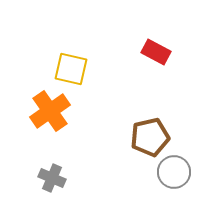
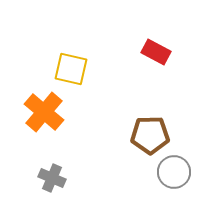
orange cross: moved 6 px left, 1 px down; rotated 15 degrees counterclockwise
brown pentagon: moved 2 px up; rotated 12 degrees clockwise
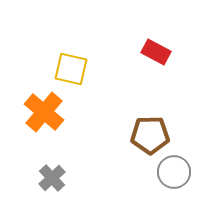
gray cross: rotated 24 degrees clockwise
